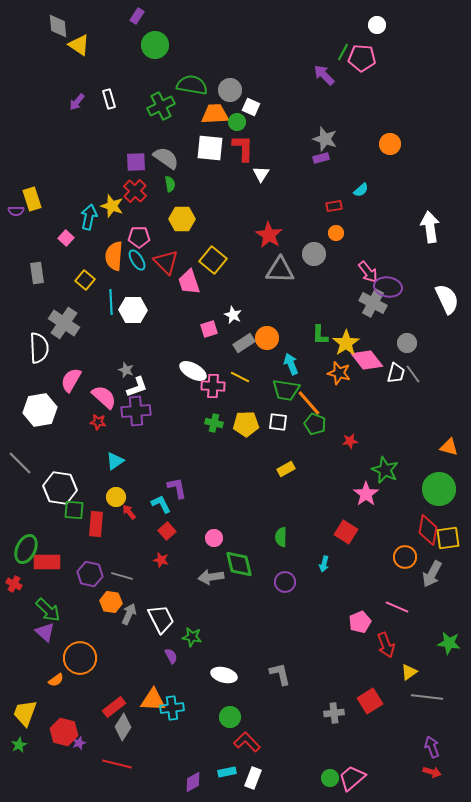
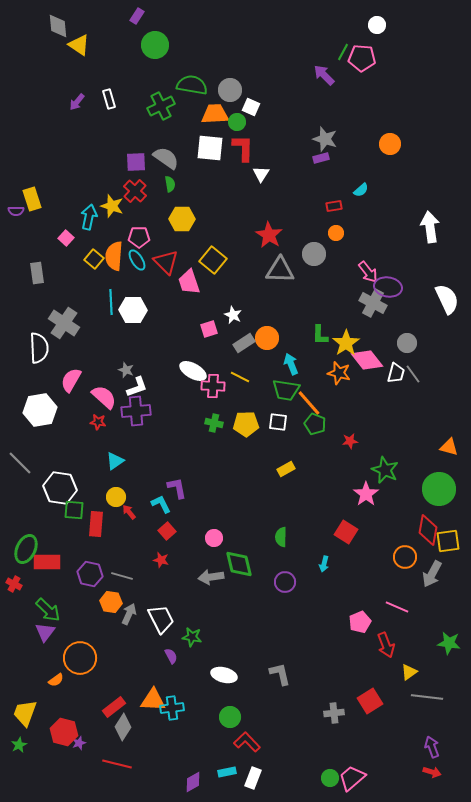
yellow square at (85, 280): moved 9 px right, 21 px up
yellow square at (448, 538): moved 3 px down
purple triangle at (45, 632): rotated 25 degrees clockwise
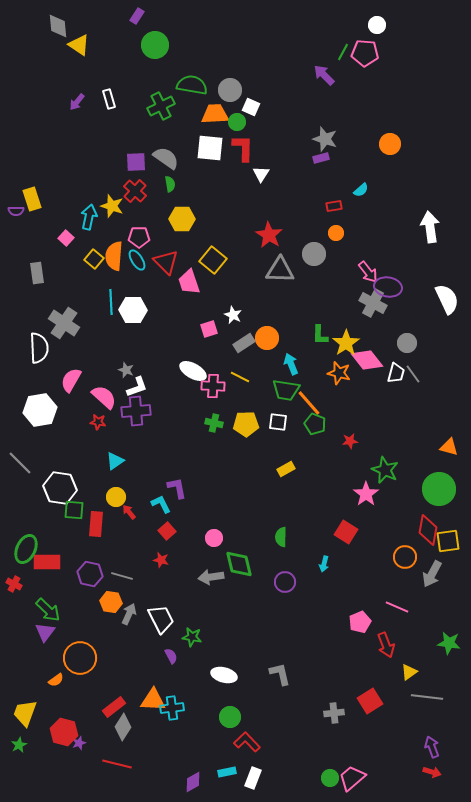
pink pentagon at (362, 58): moved 3 px right, 5 px up
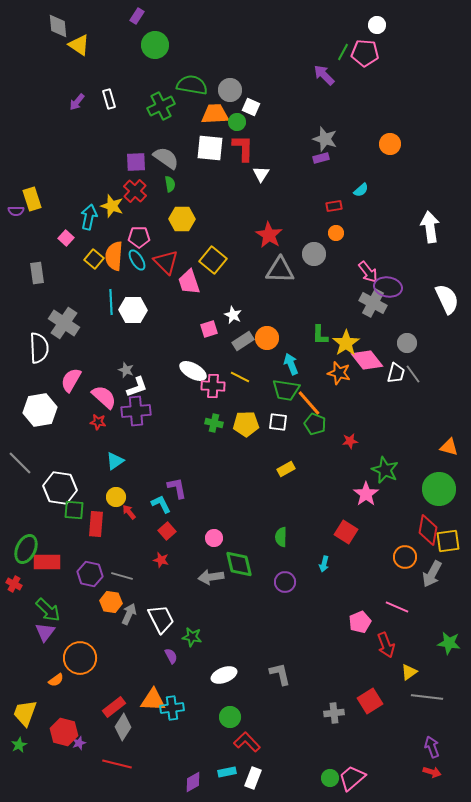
gray rectangle at (244, 343): moved 1 px left, 2 px up
white ellipse at (224, 675): rotated 35 degrees counterclockwise
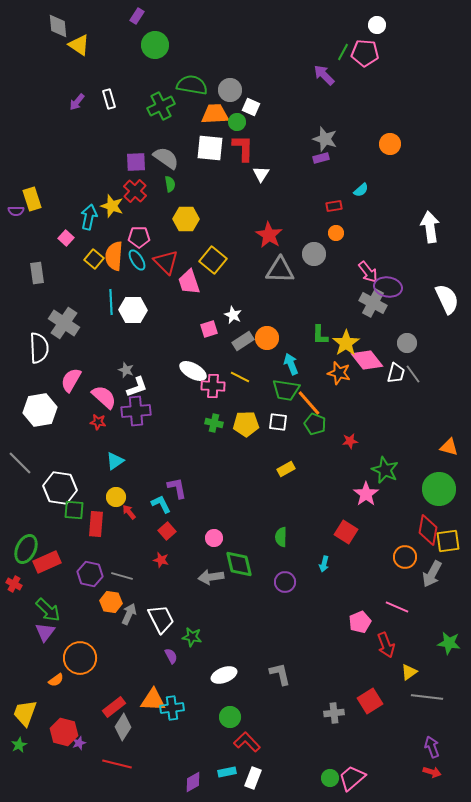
yellow hexagon at (182, 219): moved 4 px right
red rectangle at (47, 562): rotated 24 degrees counterclockwise
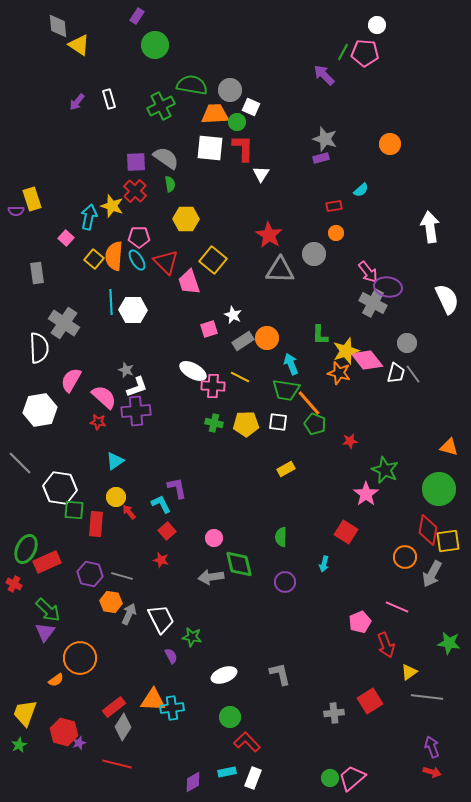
yellow star at (346, 343): moved 8 px down; rotated 16 degrees clockwise
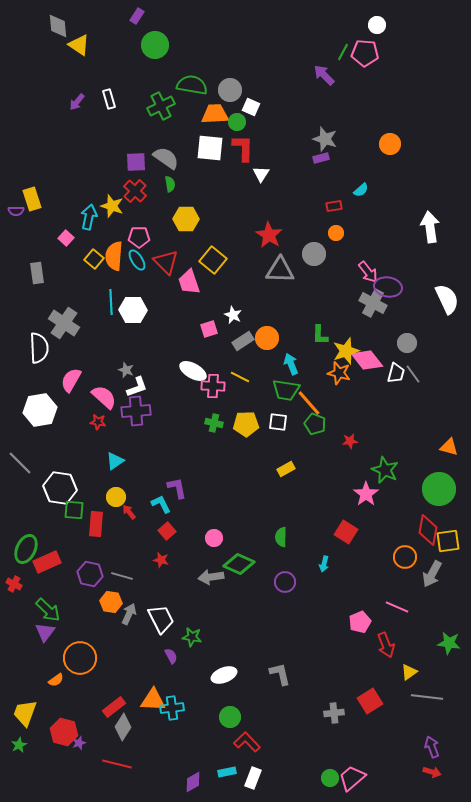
green diamond at (239, 564): rotated 52 degrees counterclockwise
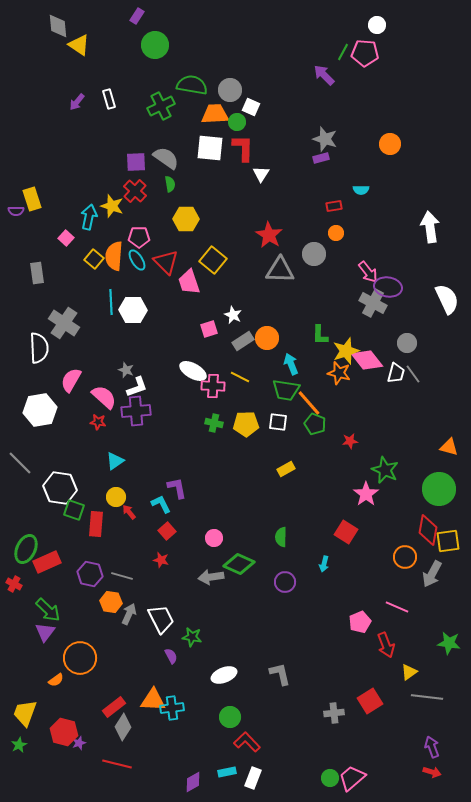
cyan semicircle at (361, 190): rotated 42 degrees clockwise
green square at (74, 510): rotated 15 degrees clockwise
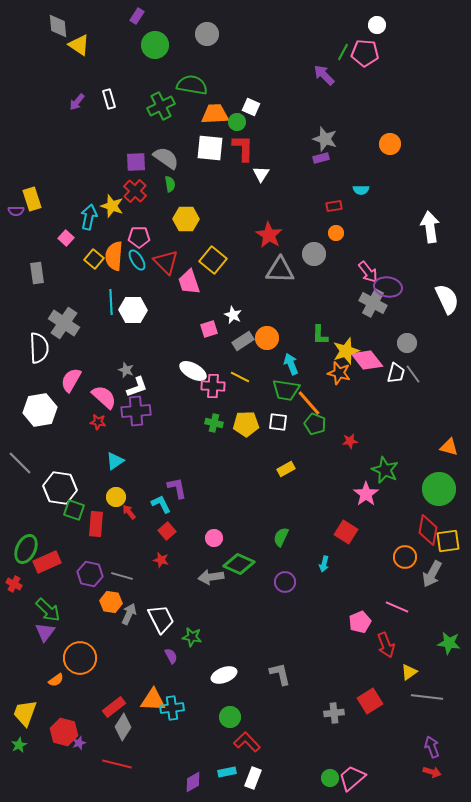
gray circle at (230, 90): moved 23 px left, 56 px up
green semicircle at (281, 537): rotated 24 degrees clockwise
